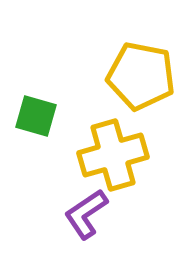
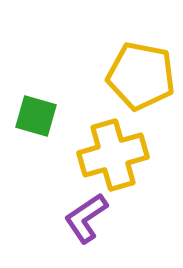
purple L-shape: moved 4 px down
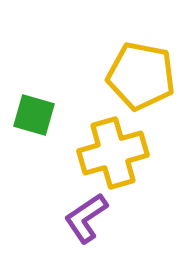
green square: moved 2 px left, 1 px up
yellow cross: moved 2 px up
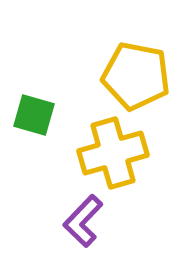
yellow pentagon: moved 5 px left
purple L-shape: moved 3 px left, 3 px down; rotated 12 degrees counterclockwise
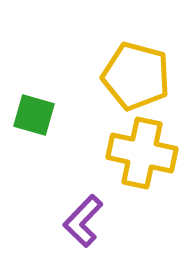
yellow pentagon: rotated 4 degrees clockwise
yellow cross: moved 29 px right; rotated 28 degrees clockwise
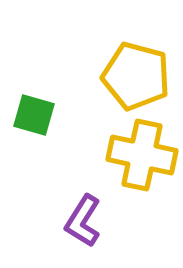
yellow cross: moved 2 px down
purple L-shape: rotated 12 degrees counterclockwise
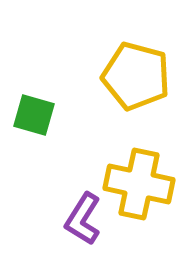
yellow cross: moved 3 px left, 29 px down
purple L-shape: moved 2 px up
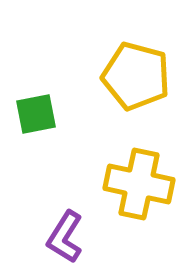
green square: moved 2 px right, 1 px up; rotated 27 degrees counterclockwise
purple L-shape: moved 18 px left, 18 px down
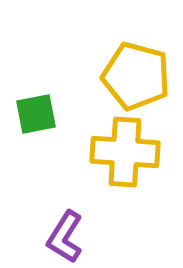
yellow cross: moved 14 px left, 32 px up; rotated 8 degrees counterclockwise
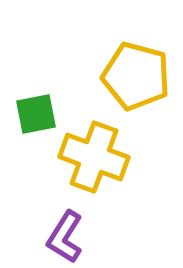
yellow cross: moved 31 px left, 5 px down; rotated 16 degrees clockwise
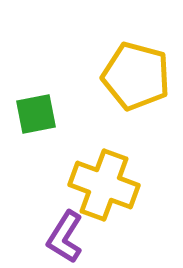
yellow cross: moved 10 px right, 28 px down
